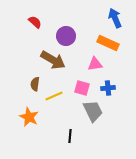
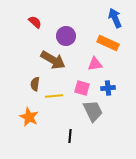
yellow line: rotated 18 degrees clockwise
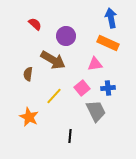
blue arrow: moved 4 px left; rotated 12 degrees clockwise
red semicircle: moved 2 px down
brown semicircle: moved 7 px left, 10 px up
pink square: rotated 35 degrees clockwise
yellow line: rotated 42 degrees counterclockwise
gray trapezoid: moved 3 px right
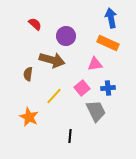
brown arrow: moved 1 px left; rotated 15 degrees counterclockwise
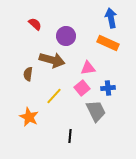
pink triangle: moved 7 px left, 4 px down
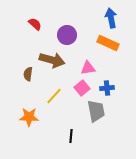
purple circle: moved 1 px right, 1 px up
blue cross: moved 1 px left
gray trapezoid: rotated 15 degrees clockwise
orange star: rotated 24 degrees counterclockwise
black line: moved 1 px right
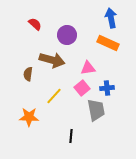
gray trapezoid: moved 1 px up
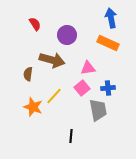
red semicircle: rotated 16 degrees clockwise
blue cross: moved 1 px right
gray trapezoid: moved 2 px right
orange star: moved 4 px right, 10 px up; rotated 18 degrees clockwise
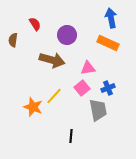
brown semicircle: moved 15 px left, 34 px up
blue cross: rotated 16 degrees counterclockwise
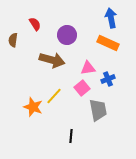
blue cross: moved 9 px up
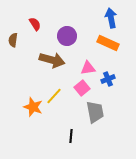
purple circle: moved 1 px down
gray trapezoid: moved 3 px left, 2 px down
